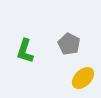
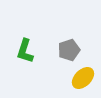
gray pentagon: moved 6 px down; rotated 25 degrees clockwise
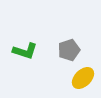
green L-shape: rotated 90 degrees counterclockwise
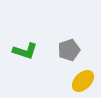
yellow ellipse: moved 3 px down
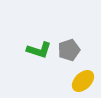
green L-shape: moved 14 px right, 1 px up
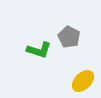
gray pentagon: moved 13 px up; rotated 25 degrees counterclockwise
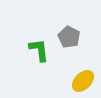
green L-shape: rotated 115 degrees counterclockwise
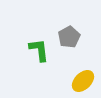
gray pentagon: rotated 15 degrees clockwise
